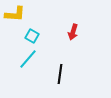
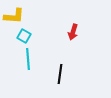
yellow L-shape: moved 1 px left, 2 px down
cyan square: moved 8 px left
cyan line: rotated 45 degrees counterclockwise
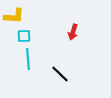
cyan square: rotated 32 degrees counterclockwise
black line: rotated 54 degrees counterclockwise
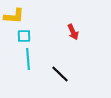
red arrow: rotated 42 degrees counterclockwise
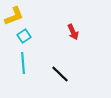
yellow L-shape: rotated 25 degrees counterclockwise
cyan square: rotated 32 degrees counterclockwise
cyan line: moved 5 px left, 4 px down
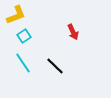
yellow L-shape: moved 2 px right, 1 px up
cyan line: rotated 30 degrees counterclockwise
black line: moved 5 px left, 8 px up
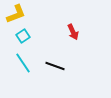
yellow L-shape: moved 1 px up
cyan square: moved 1 px left
black line: rotated 24 degrees counterclockwise
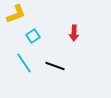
red arrow: moved 1 px right, 1 px down; rotated 28 degrees clockwise
cyan square: moved 10 px right
cyan line: moved 1 px right
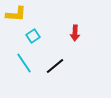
yellow L-shape: rotated 25 degrees clockwise
red arrow: moved 1 px right
black line: rotated 60 degrees counterclockwise
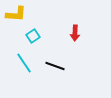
black line: rotated 60 degrees clockwise
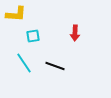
cyan square: rotated 24 degrees clockwise
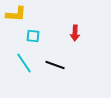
cyan square: rotated 16 degrees clockwise
black line: moved 1 px up
